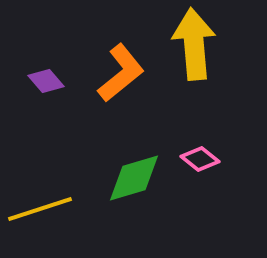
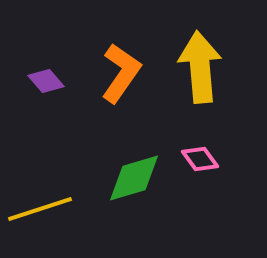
yellow arrow: moved 6 px right, 23 px down
orange L-shape: rotated 16 degrees counterclockwise
pink diamond: rotated 15 degrees clockwise
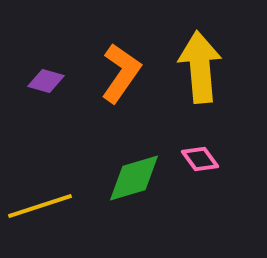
purple diamond: rotated 33 degrees counterclockwise
yellow line: moved 3 px up
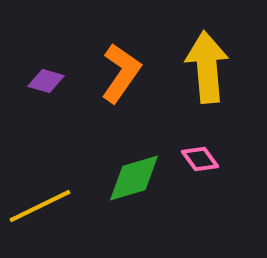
yellow arrow: moved 7 px right
yellow line: rotated 8 degrees counterclockwise
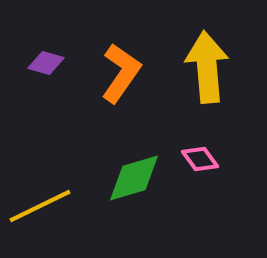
purple diamond: moved 18 px up
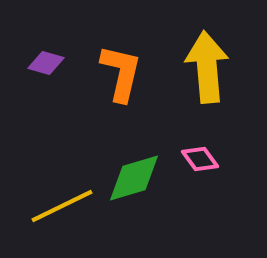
orange L-shape: rotated 22 degrees counterclockwise
yellow line: moved 22 px right
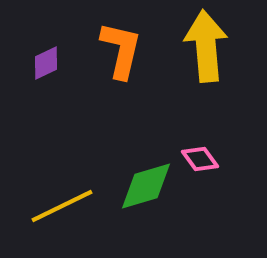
purple diamond: rotated 42 degrees counterclockwise
yellow arrow: moved 1 px left, 21 px up
orange L-shape: moved 23 px up
green diamond: moved 12 px right, 8 px down
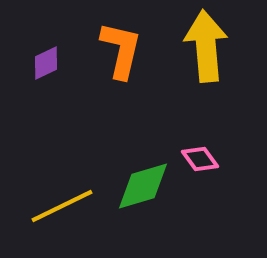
green diamond: moved 3 px left
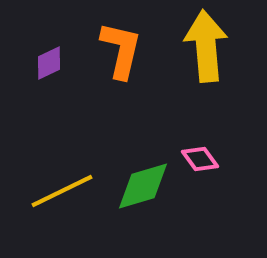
purple diamond: moved 3 px right
yellow line: moved 15 px up
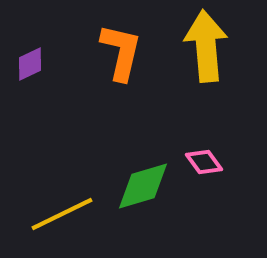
orange L-shape: moved 2 px down
purple diamond: moved 19 px left, 1 px down
pink diamond: moved 4 px right, 3 px down
yellow line: moved 23 px down
